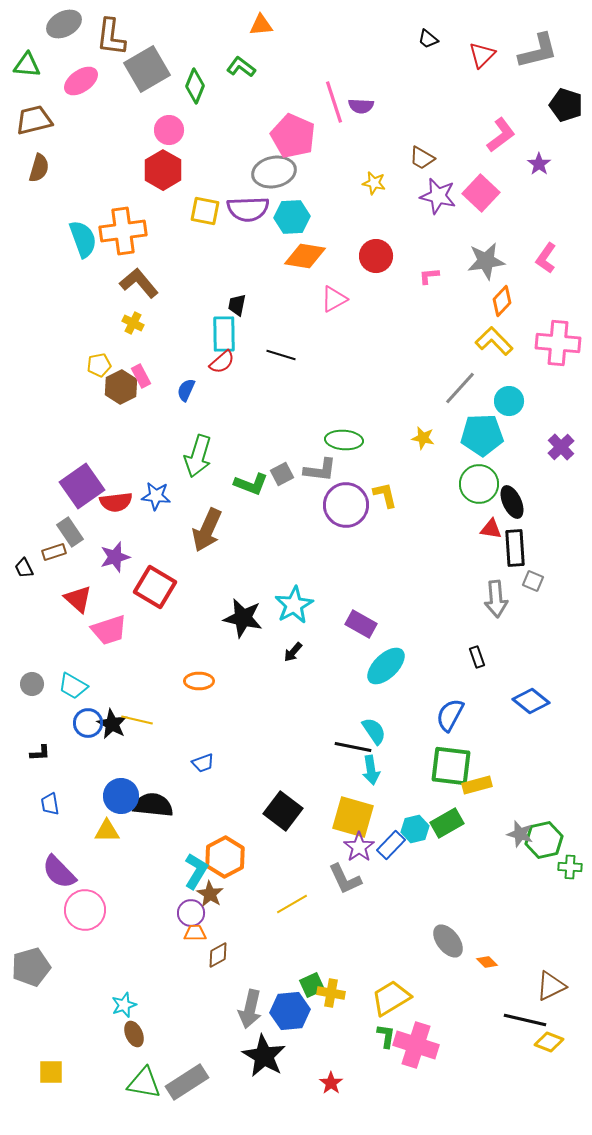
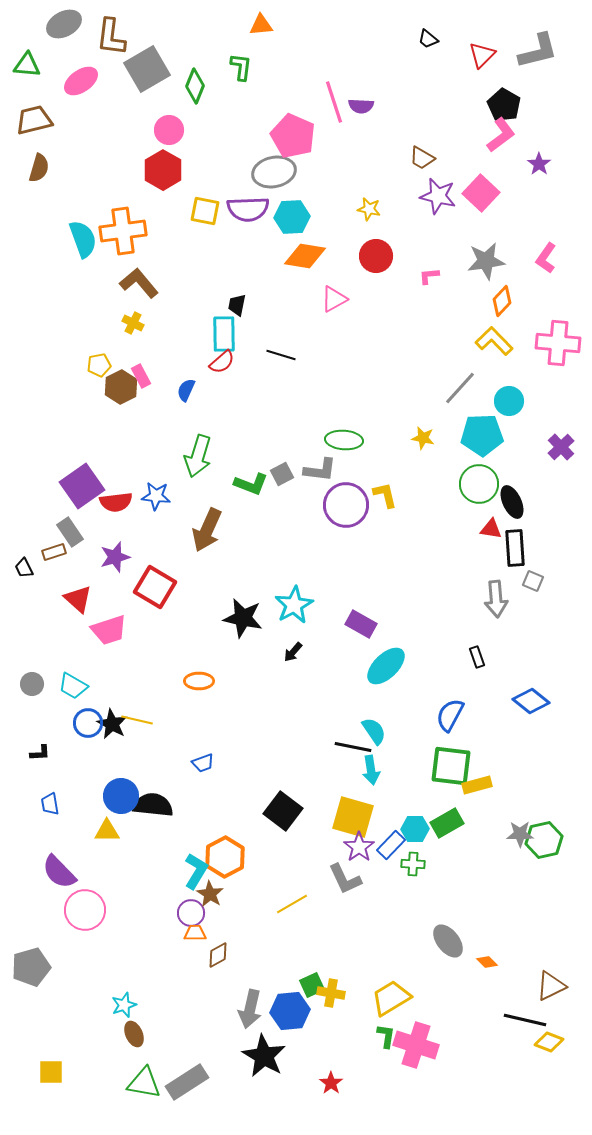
green L-shape at (241, 67): rotated 60 degrees clockwise
black pentagon at (566, 105): moved 62 px left; rotated 12 degrees clockwise
yellow star at (374, 183): moved 5 px left, 26 px down
cyan hexagon at (415, 829): rotated 12 degrees clockwise
gray star at (520, 834): rotated 16 degrees counterclockwise
green cross at (570, 867): moved 157 px left, 3 px up
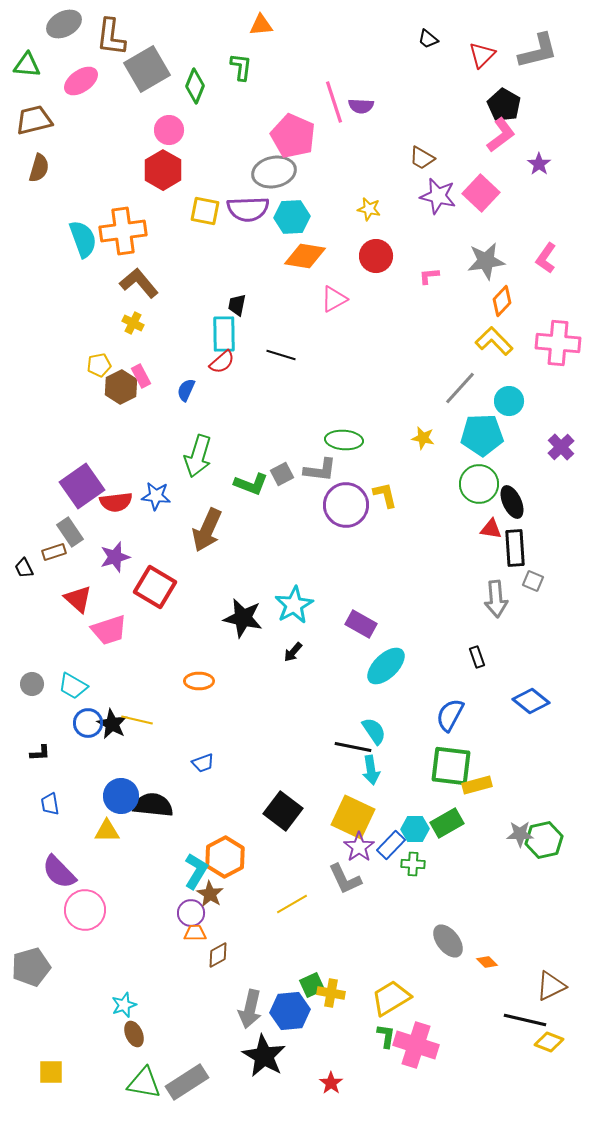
yellow square at (353, 817): rotated 9 degrees clockwise
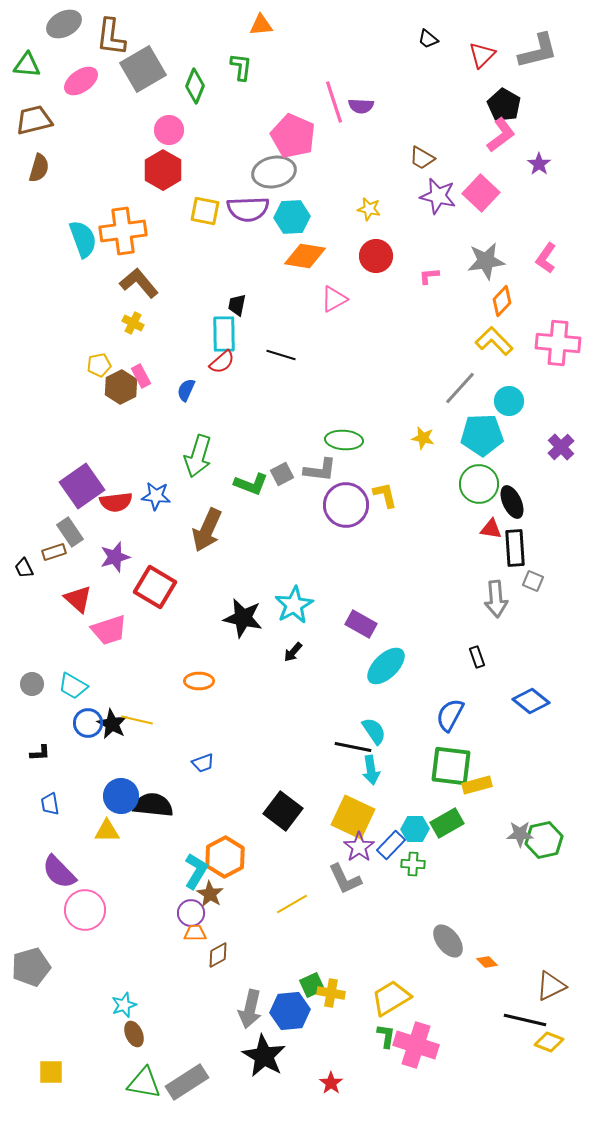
gray square at (147, 69): moved 4 px left
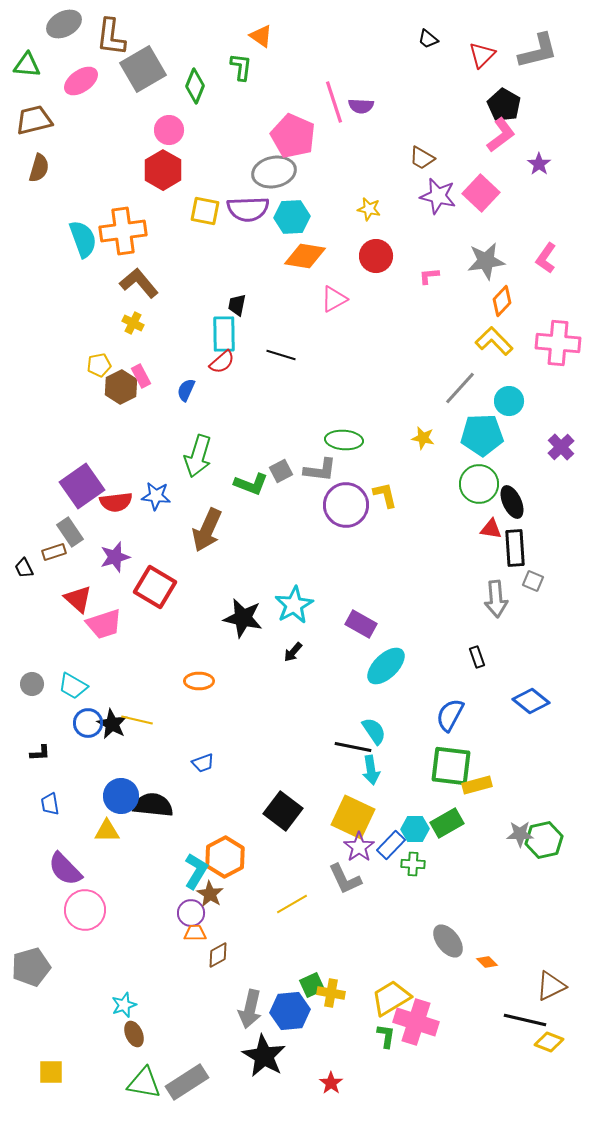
orange triangle at (261, 25): moved 11 px down; rotated 40 degrees clockwise
gray square at (282, 474): moved 1 px left, 3 px up
pink trapezoid at (109, 630): moved 5 px left, 6 px up
purple semicircle at (59, 872): moved 6 px right, 3 px up
pink cross at (416, 1045): moved 23 px up
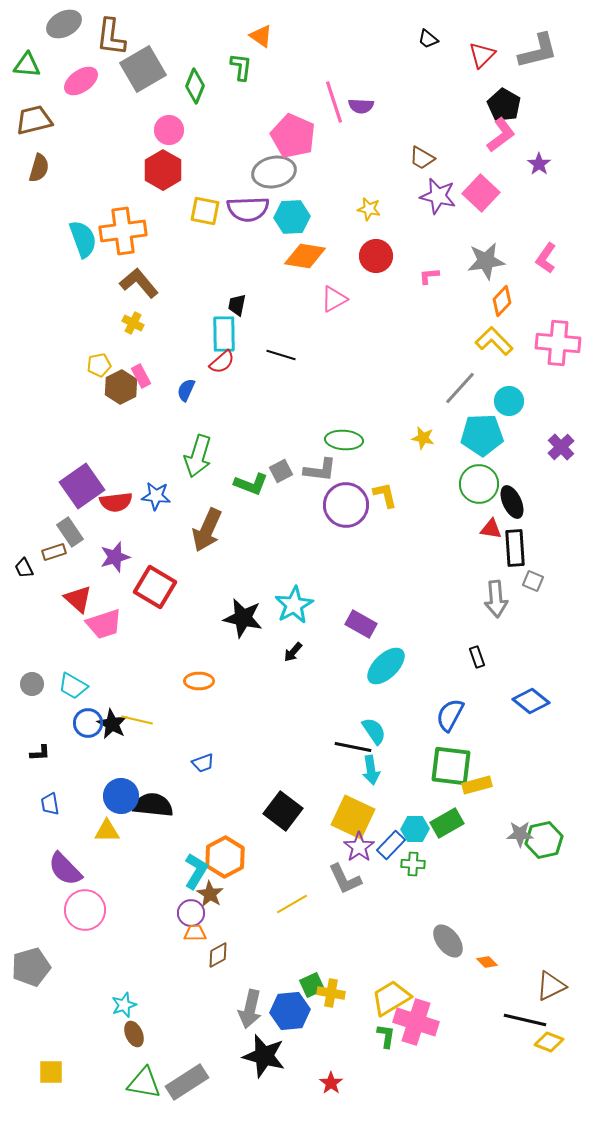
black star at (264, 1056): rotated 15 degrees counterclockwise
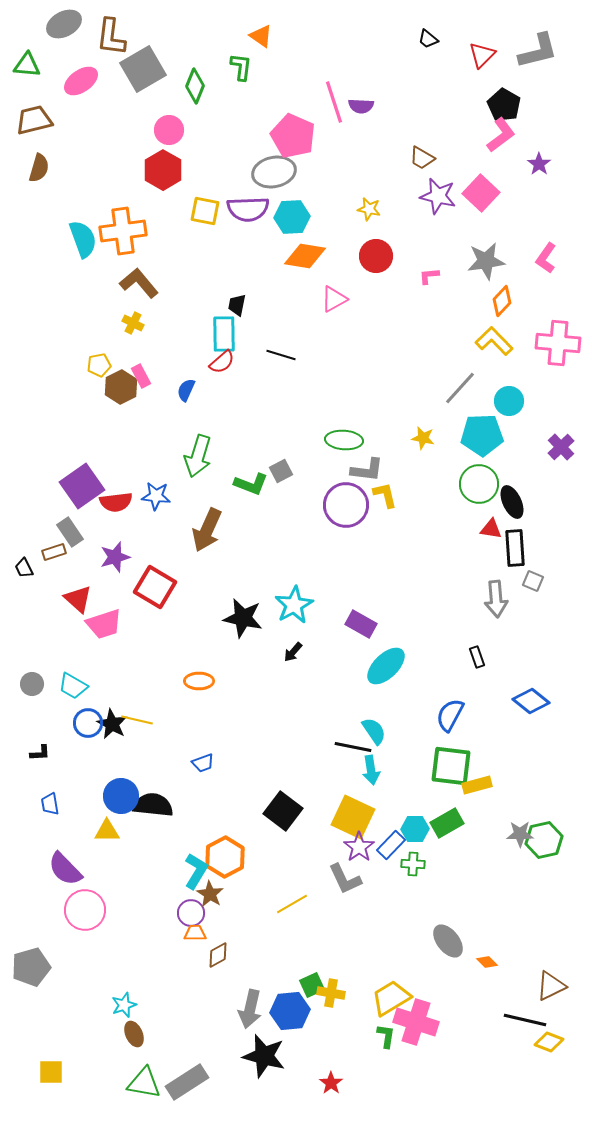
gray L-shape at (320, 470): moved 47 px right
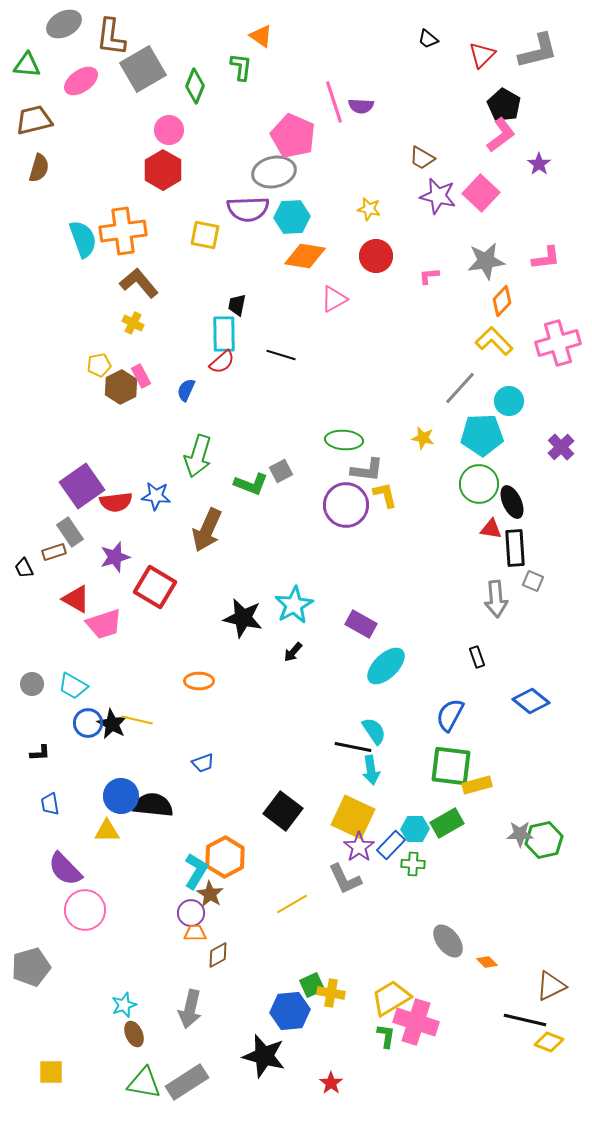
yellow square at (205, 211): moved 24 px down
pink L-shape at (546, 258): rotated 132 degrees counterclockwise
pink cross at (558, 343): rotated 21 degrees counterclockwise
red triangle at (78, 599): moved 2 px left; rotated 12 degrees counterclockwise
gray arrow at (250, 1009): moved 60 px left
